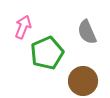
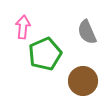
pink arrow: rotated 15 degrees counterclockwise
green pentagon: moved 2 px left, 1 px down
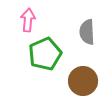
pink arrow: moved 5 px right, 7 px up
gray semicircle: rotated 20 degrees clockwise
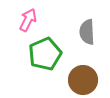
pink arrow: rotated 20 degrees clockwise
brown circle: moved 1 px up
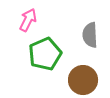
gray semicircle: moved 3 px right, 3 px down
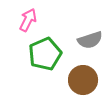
gray semicircle: moved 5 px down; rotated 105 degrees counterclockwise
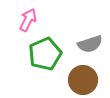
gray semicircle: moved 4 px down
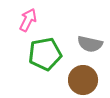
gray semicircle: rotated 30 degrees clockwise
green pentagon: rotated 12 degrees clockwise
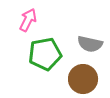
brown circle: moved 1 px up
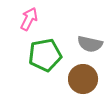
pink arrow: moved 1 px right, 1 px up
green pentagon: moved 1 px down
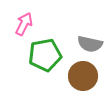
pink arrow: moved 5 px left, 5 px down
brown circle: moved 3 px up
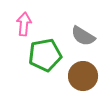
pink arrow: rotated 20 degrees counterclockwise
gray semicircle: moved 7 px left, 8 px up; rotated 20 degrees clockwise
